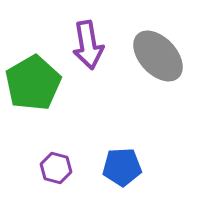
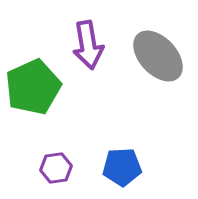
green pentagon: moved 4 px down; rotated 6 degrees clockwise
purple hexagon: rotated 24 degrees counterclockwise
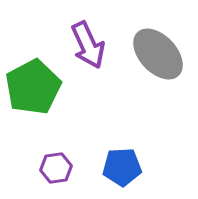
purple arrow: rotated 15 degrees counterclockwise
gray ellipse: moved 2 px up
green pentagon: rotated 4 degrees counterclockwise
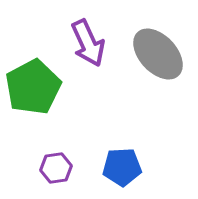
purple arrow: moved 2 px up
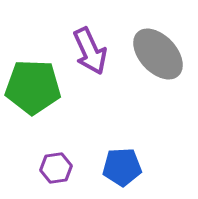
purple arrow: moved 2 px right, 8 px down
green pentagon: rotated 30 degrees clockwise
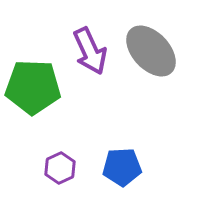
gray ellipse: moved 7 px left, 3 px up
purple hexagon: moved 4 px right; rotated 16 degrees counterclockwise
